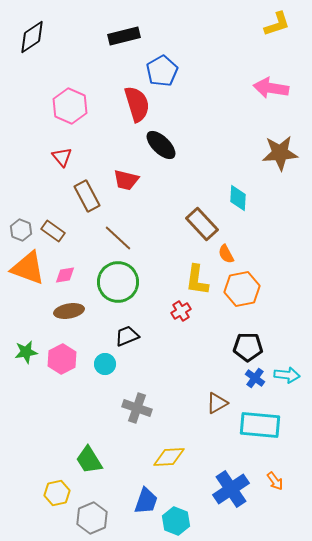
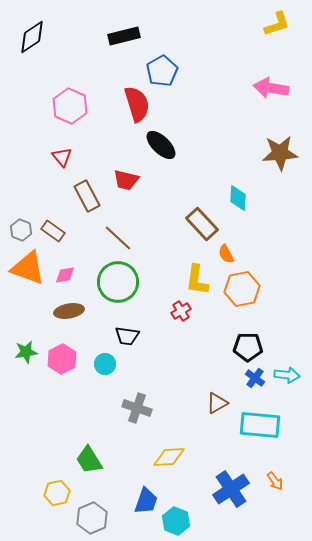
black trapezoid at (127, 336): rotated 150 degrees counterclockwise
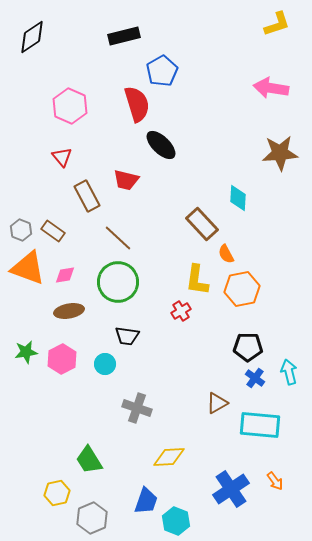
cyan arrow at (287, 375): moved 2 px right, 3 px up; rotated 110 degrees counterclockwise
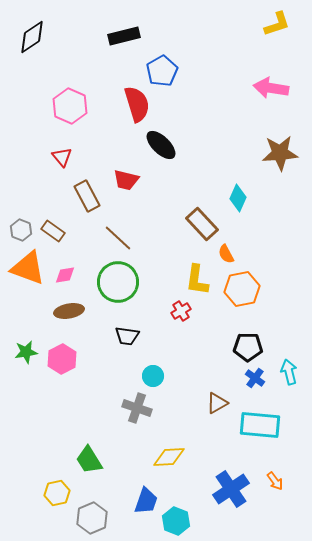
cyan diamond at (238, 198): rotated 20 degrees clockwise
cyan circle at (105, 364): moved 48 px right, 12 px down
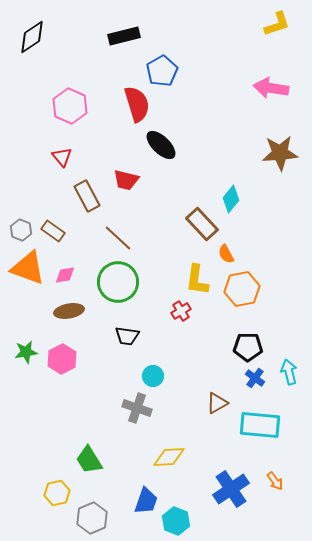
cyan diamond at (238, 198): moved 7 px left, 1 px down; rotated 16 degrees clockwise
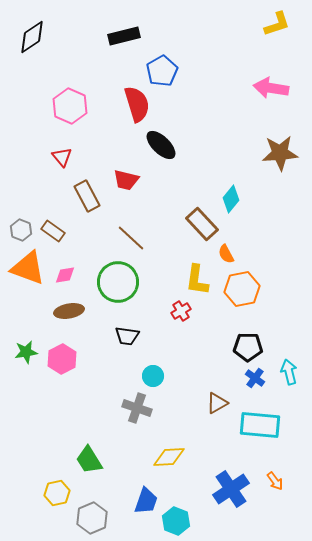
brown line at (118, 238): moved 13 px right
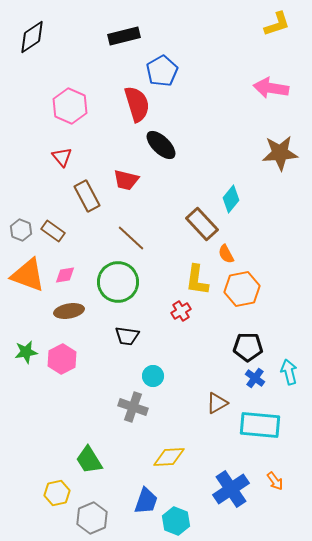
orange triangle at (28, 268): moved 7 px down
gray cross at (137, 408): moved 4 px left, 1 px up
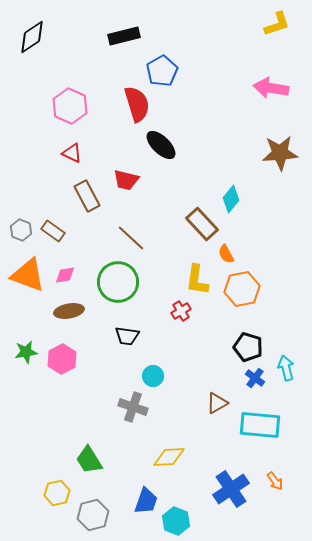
red triangle at (62, 157): moved 10 px right, 4 px up; rotated 25 degrees counterclockwise
black pentagon at (248, 347): rotated 16 degrees clockwise
cyan arrow at (289, 372): moved 3 px left, 4 px up
gray hexagon at (92, 518): moved 1 px right, 3 px up; rotated 8 degrees clockwise
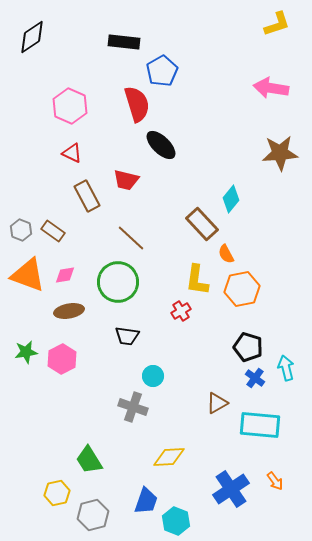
black rectangle at (124, 36): moved 6 px down; rotated 20 degrees clockwise
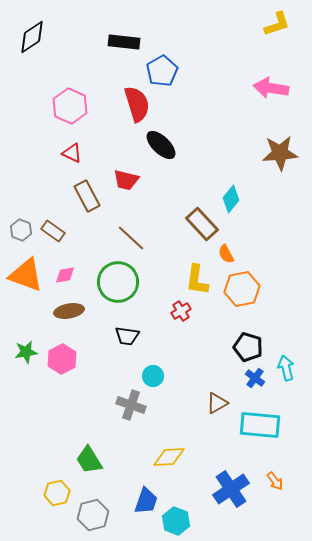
orange triangle at (28, 275): moved 2 px left
gray cross at (133, 407): moved 2 px left, 2 px up
